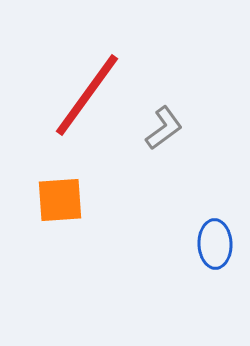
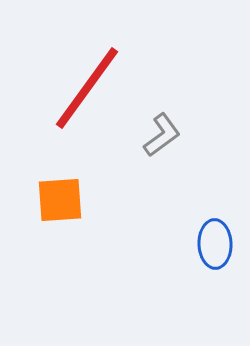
red line: moved 7 px up
gray L-shape: moved 2 px left, 7 px down
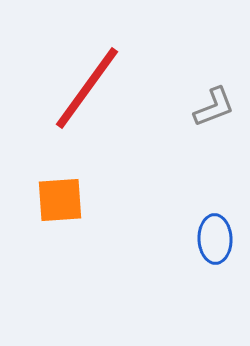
gray L-shape: moved 52 px right, 28 px up; rotated 15 degrees clockwise
blue ellipse: moved 5 px up
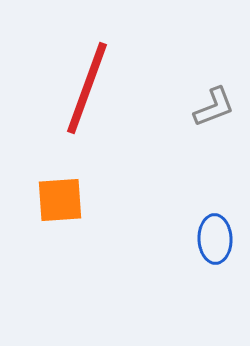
red line: rotated 16 degrees counterclockwise
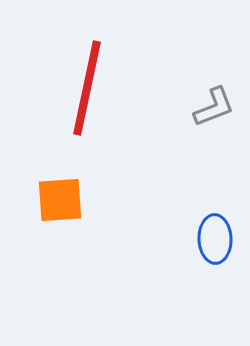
red line: rotated 8 degrees counterclockwise
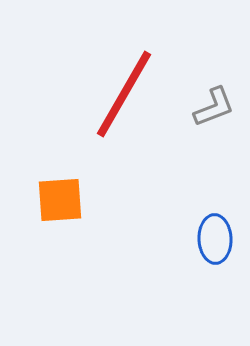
red line: moved 37 px right, 6 px down; rotated 18 degrees clockwise
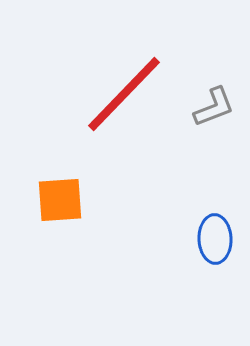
red line: rotated 14 degrees clockwise
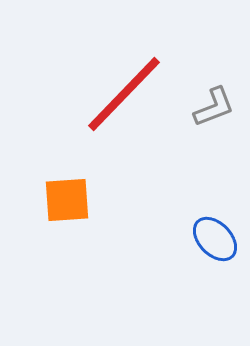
orange square: moved 7 px right
blue ellipse: rotated 42 degrees counterclockwise
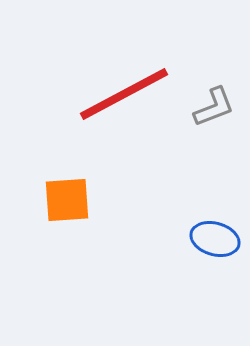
red line: rotated 18 degrees clockwise
blue ellipse: rotated 30 degrees counterclockwise
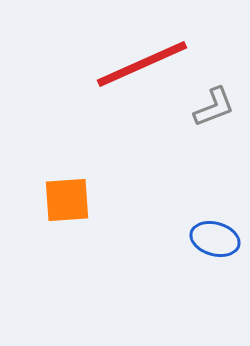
red line: moved 18 px right, 30 px up; rotated 4 degrees clockwise
